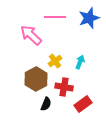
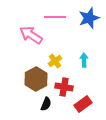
pink arrow: rotated 10 degrees counterclockwise
cyan arrow: moved 4 px right, 2 px up; rotated 24 degrees counterclockwise
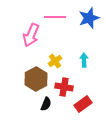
pink arrow: rotated 100 degrees counterclockwise
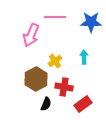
blue star: moved 2 px right, 4 px down; rotated 20 degrees clockwise
cyan arrow: moved 3 px up
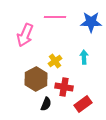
pink arrow: moved 6 px left
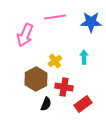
pink line: rotated 10 degrees counterclockwise
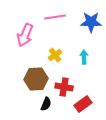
yellow cross: moved 6 px up
brown hexagon: rotated 25 degrees clockwise
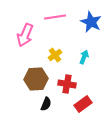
blue star: rotated 25 degrees clockwise
cyan arrow: rotated 24 degrees clockwise
red cross: moved 3 px right, 3 px up
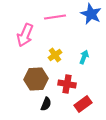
blue star: moved 8 px up
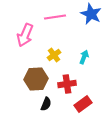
yellow cross: moved 1 px left
red cross: rotated 18 degrees counterclockwise
